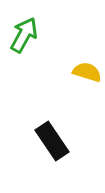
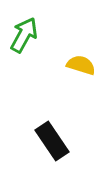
yellow semicircle: moved 6 px left, 7 px up
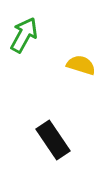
black rectangle: moved 1 px right, 1 px up
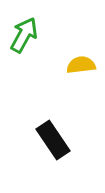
yellow semicircle: rotated 24 degrees counterclockwise
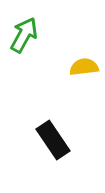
yellow semicircle: moved 3 px right, 2 px down
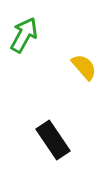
yellow semicircle: rotated 56 degrees clockwise
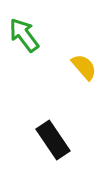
green arrow: rotated 66 degrees counterclockwise
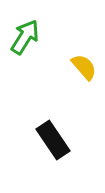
green arrow: moved 1 px right, 2 px down; rotated 69 degrees clockwise
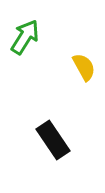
yellow semicircle: rotated 12 degrees clockwise
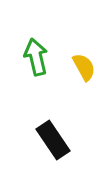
green arrow: moved 11 px right, 20 px down; rotated 45 degrees counterclockwise
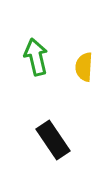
yellow semicircle: rotated 148 degrees counterclockwise
